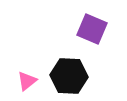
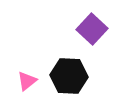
purple square: rotated 20 degrees clockwise
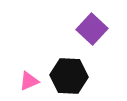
pink triangle: moved 2 px right; rotated 15 degrees clockwise
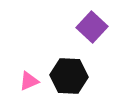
purple square: moved 2 px up
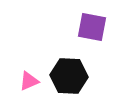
purple square: rotated 32 degrees counterclockwise
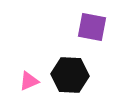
black hexagon: moved 1 px right, 1 px up
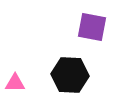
pink triangle: moved 14 px left, 2 px down; rotated 25 degrees clockwise
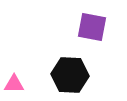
pink triangle: moved 1 px left, 1 px down
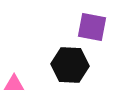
black hexagon: moved 10 px up
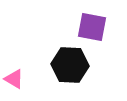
pink triangle: moved 5 px up; rotated 30 degrees clockwise
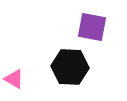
black hexagon: moved 2 px down
